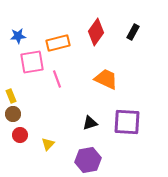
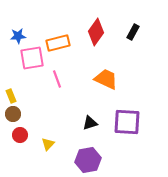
pink square: moved 4 px up
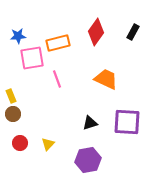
red circle: moved 8 px down
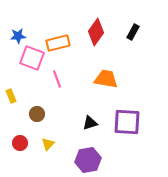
pink square: rotated 30 degrees clockwise
orange trapezoid: rotated 15 degrees counterclockwise
brown circle: moved 24 px right
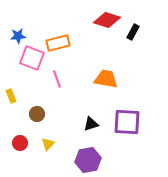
red diamond: moved 11 px right, 12 px up; rotated 72 degrees clockwise
black triangle: moved 1 px right, 1 px down
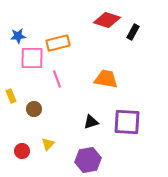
pink square: rotated 20 degrees counterclockwise
brown circle: moved 3 px left, 5 px up
black triangle: moved 2 px up
red circle: moved 2 px right, 8 px down
